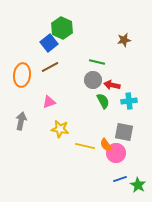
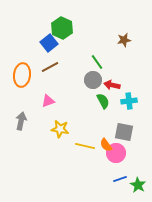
green line: rotated 42 degrees clockwise
pink triangle: moved 1 px left, 1 px up
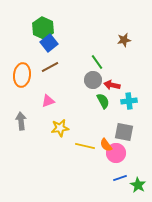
green hexagon: moved 19 px left
gray arrow: rotated 18 degrees counterclockwise
yellow star: moved 1 px up; rotated 18 degrees counterclockwise
blue line: moved 1 px up
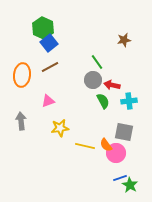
green star: moved 8 px left
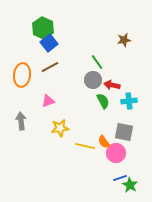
orange semicircle: moved 2 px left, 3 px up
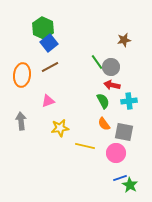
gray circle: moved 18 px right, 13 px up
orange semicircle: moved 18 px up
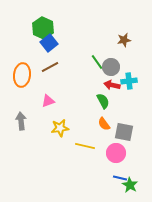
cyan cross: moved 20 px up
blue line: rotated 32 degrees clockwise
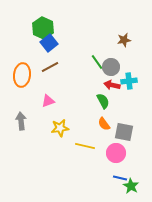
green star: moved 1 px right, 1 px down
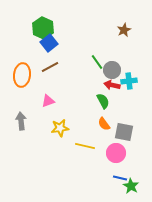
brown star: moved 10 px up; rotated 16 degrees counterclockwise
gray circle: moved 1 px right, 3 px down
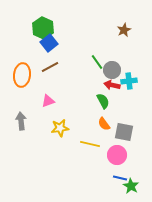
yellow line: moved 5 px right, 2 px up
pink circle: moved 1 px right, 2 px down
